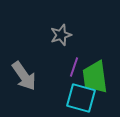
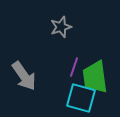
gray star: moved 8 px up
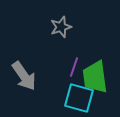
cyan square: moved 2 px left
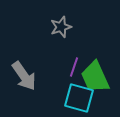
green trapezoid: rotated 16 degrees counterclockwise
